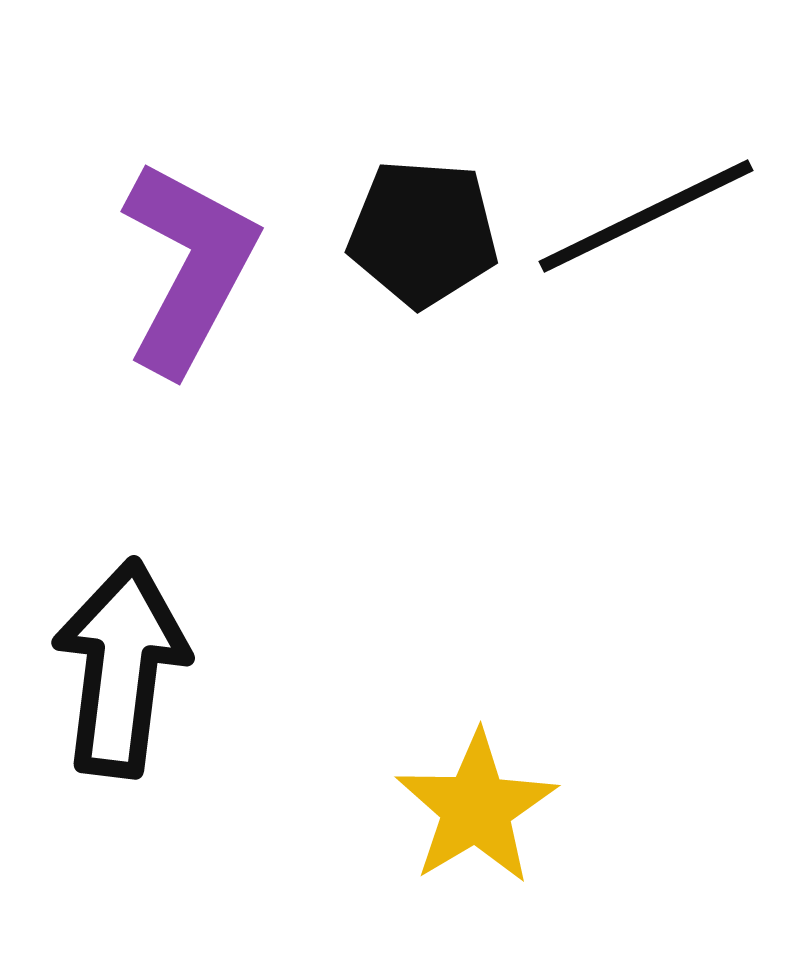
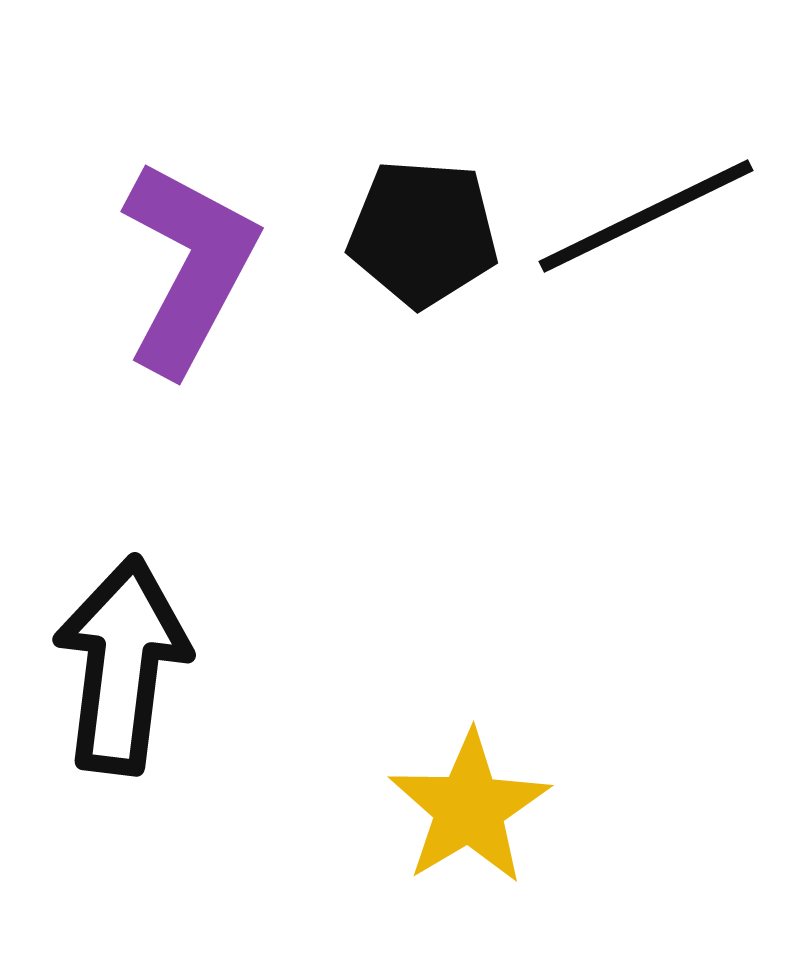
black arrow: moved 1 px right, 3 px up
yellow star: moved 7 px left
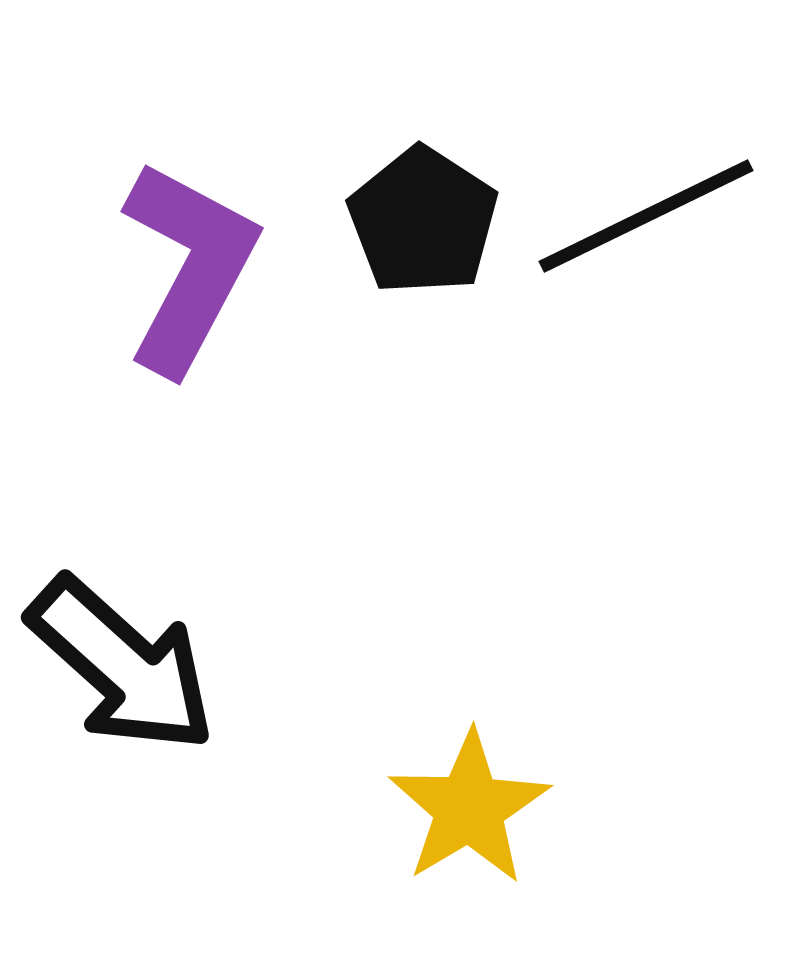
black pentagon: moved 12 px up; rotated 29 degrees clockwise
black arrow: rotated 125 degrees clockwise
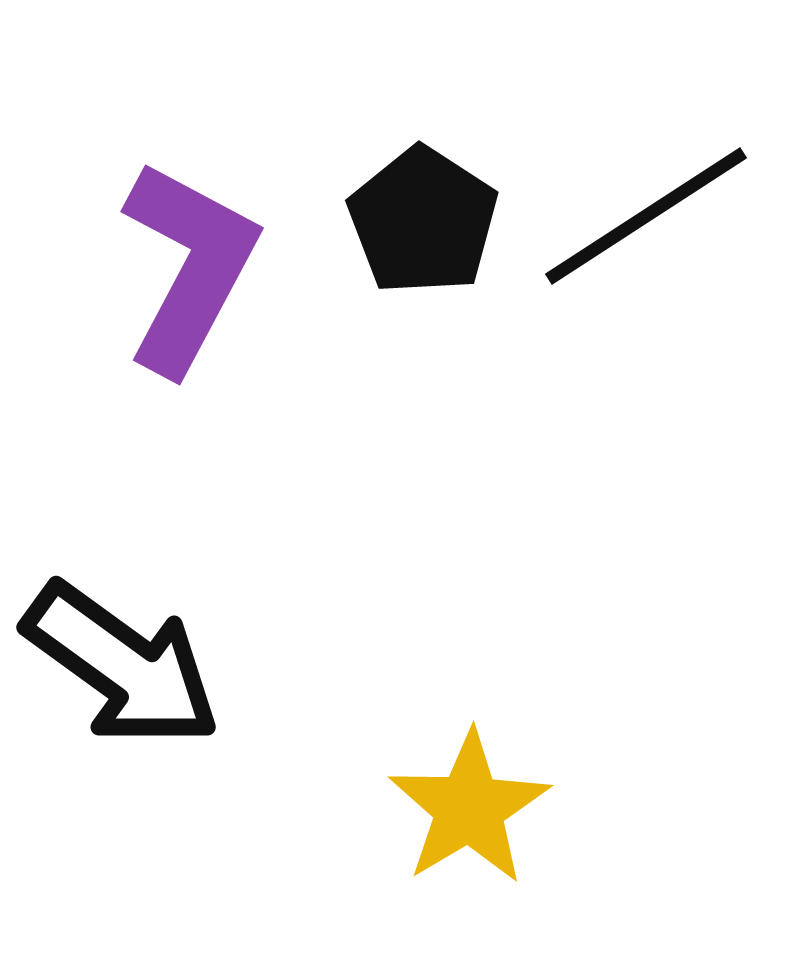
black line: rotated 7 degrees counterclockwise
black arrow: rotated 6 degrees counterclockwise
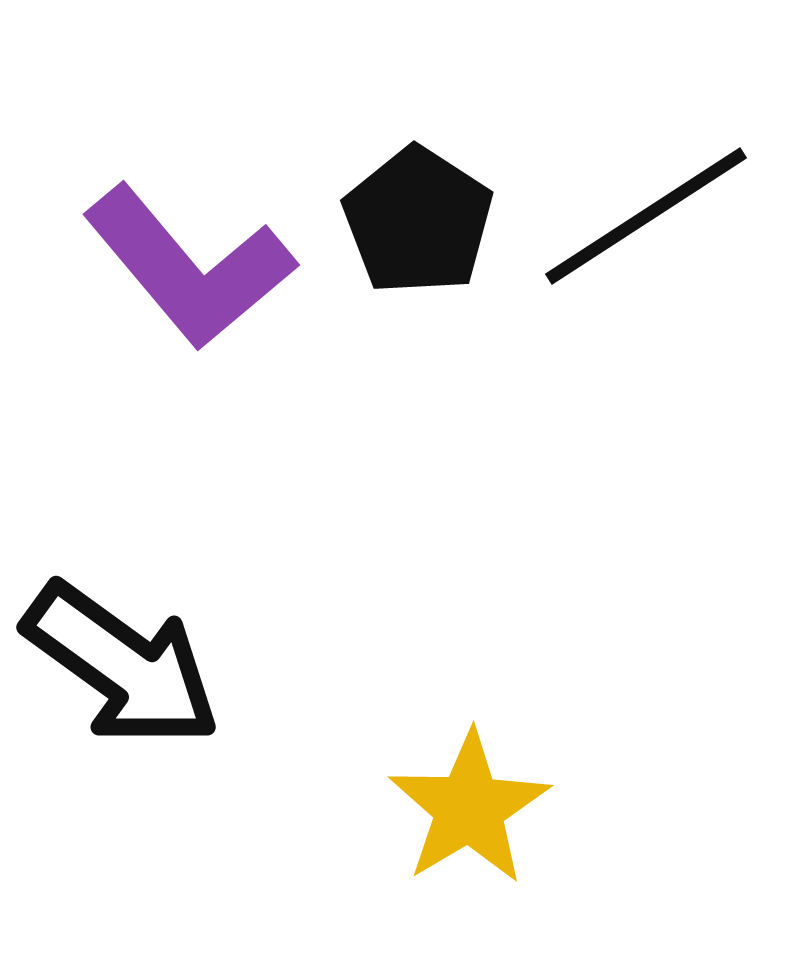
black pentagon: moved 5 px left
purple L-shape: rotated 112 degrees clockwise
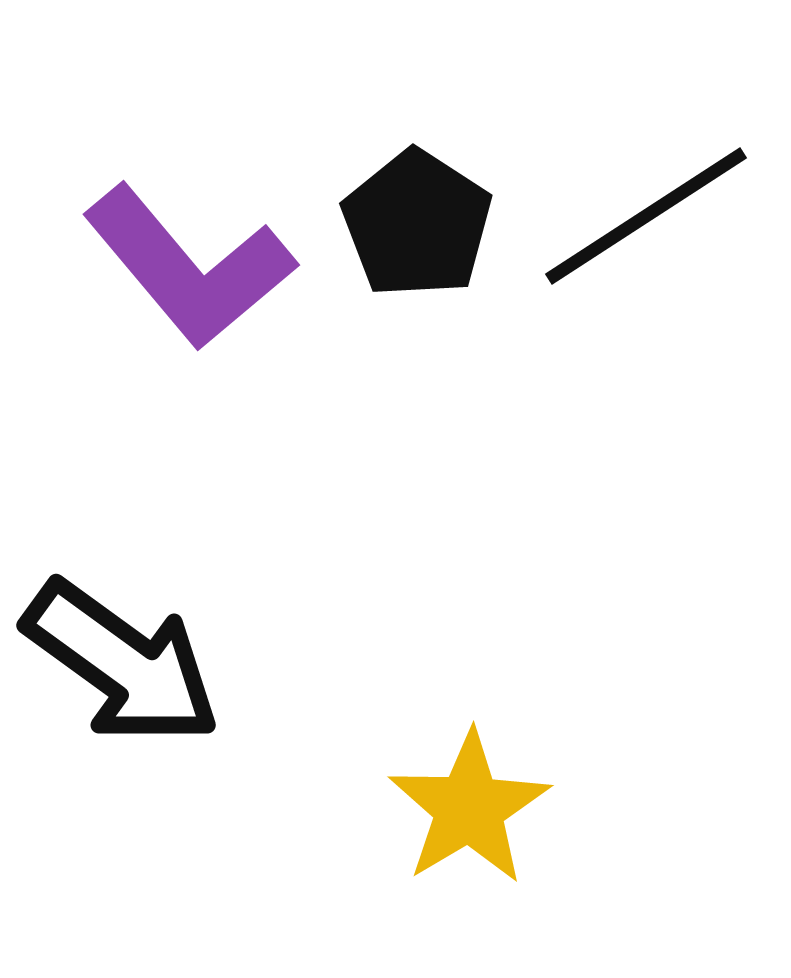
black pentagon: moved 1 px left, 3 px down
black arrow: moved 2 px up
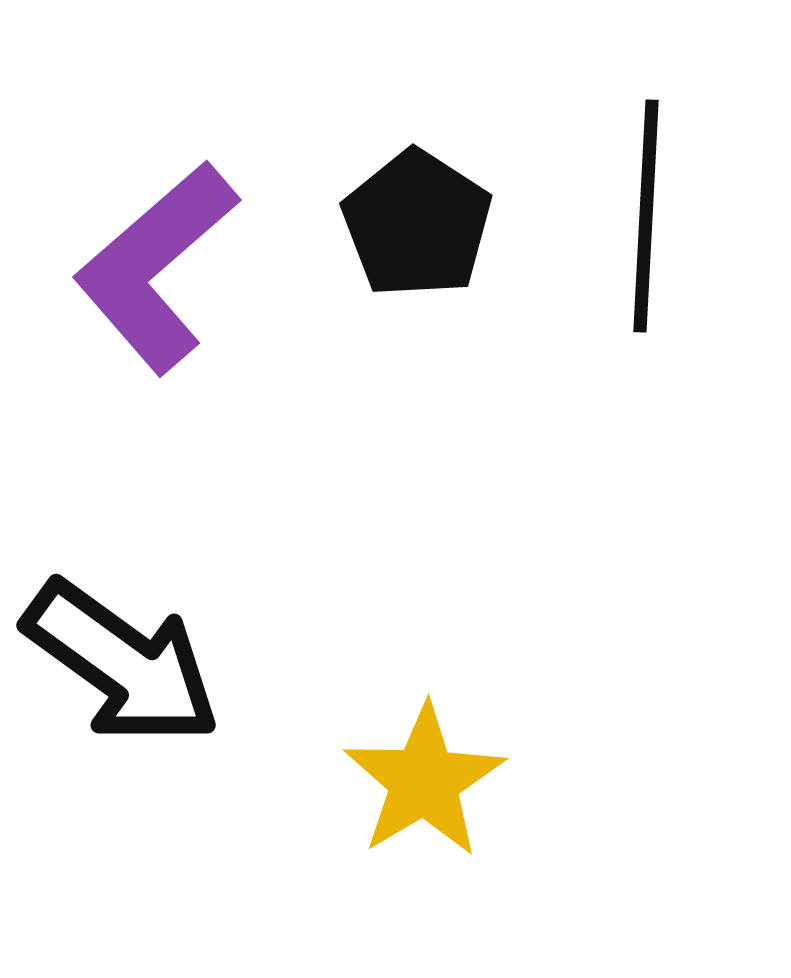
black line: rotated 54 degrees counterclockwise
purple L-shape: moved 33 px left; rotated 89 degrees clockwise
yellow star: moved 45 px left, 27 px up
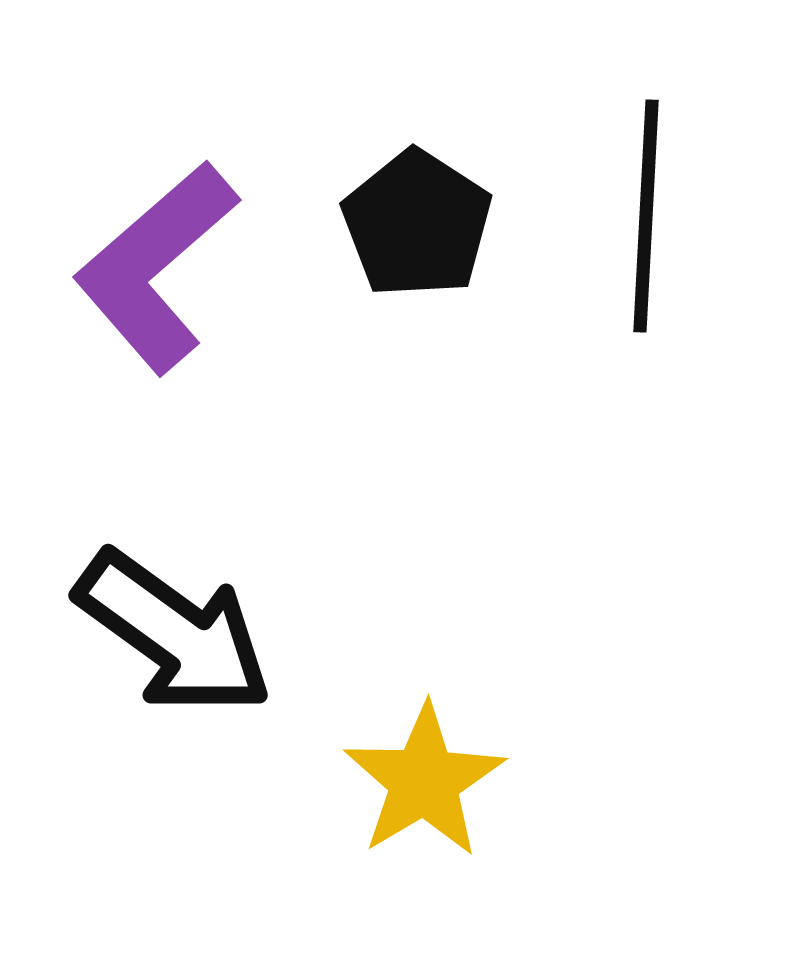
black arrow: moved 52 px right, 30 px up
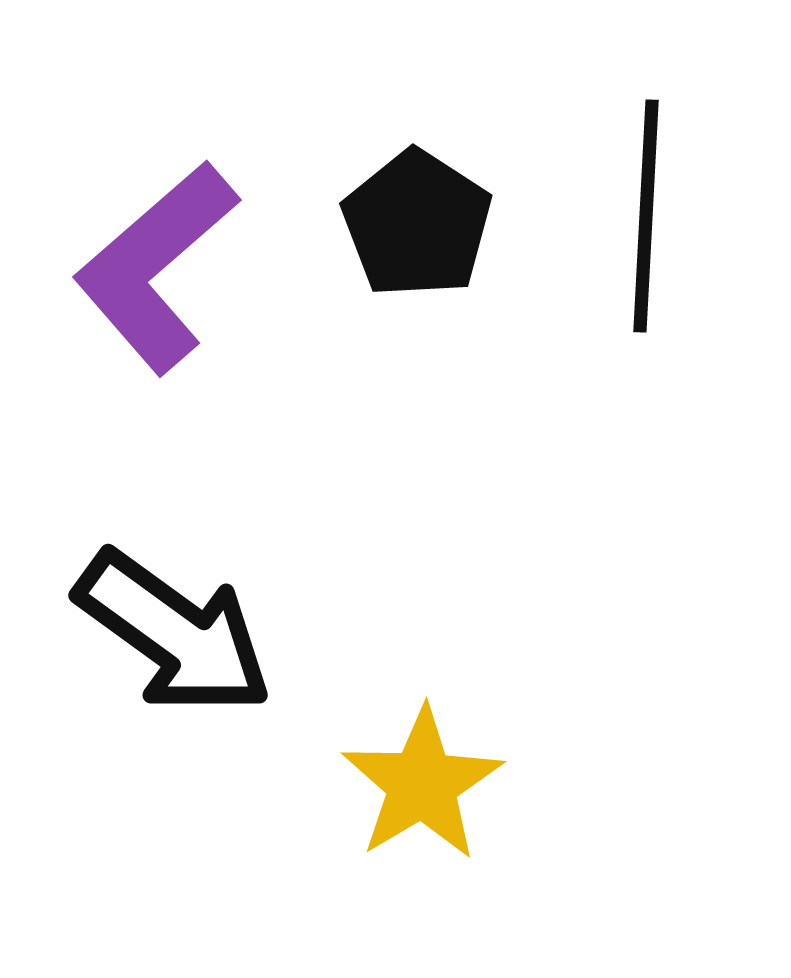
yellow star: moved 2 px left, 3 px down
